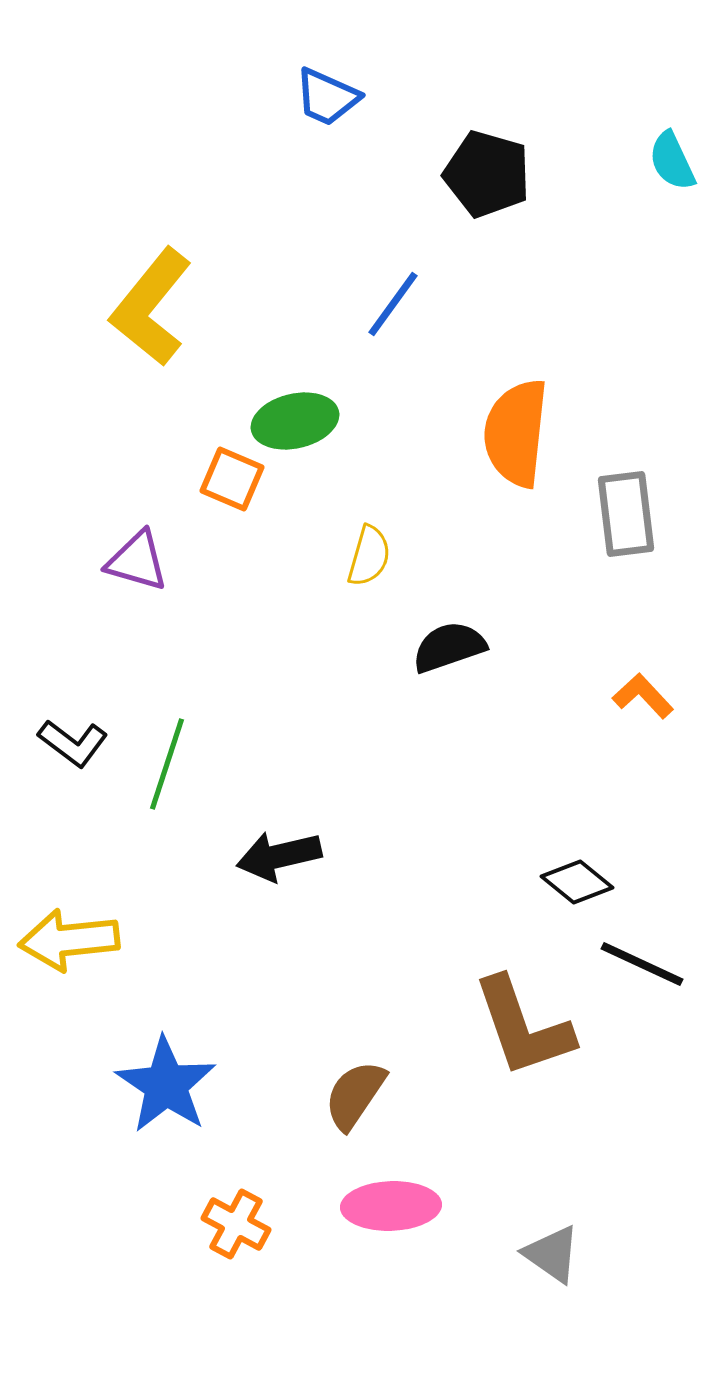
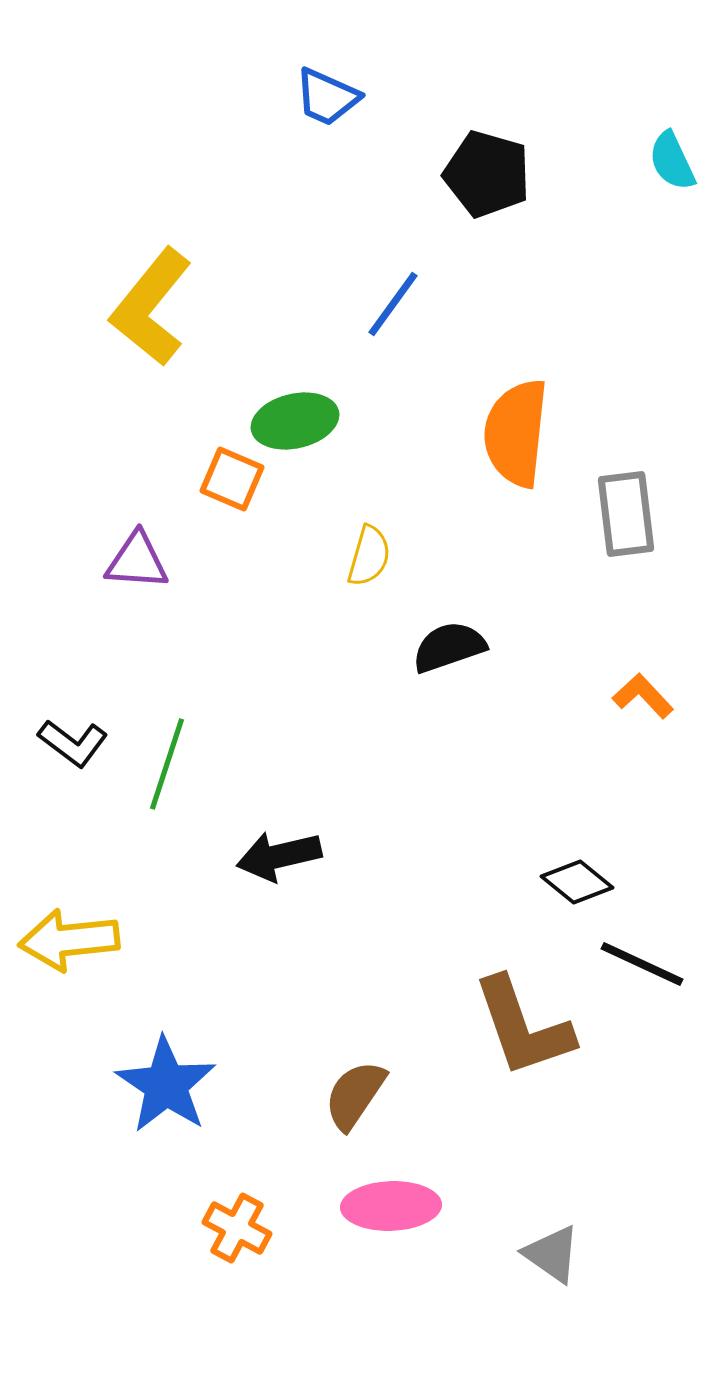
purple triangle: rotated 12 degrees counterclockwise
orange cross: moved 1 px right, 4 px down
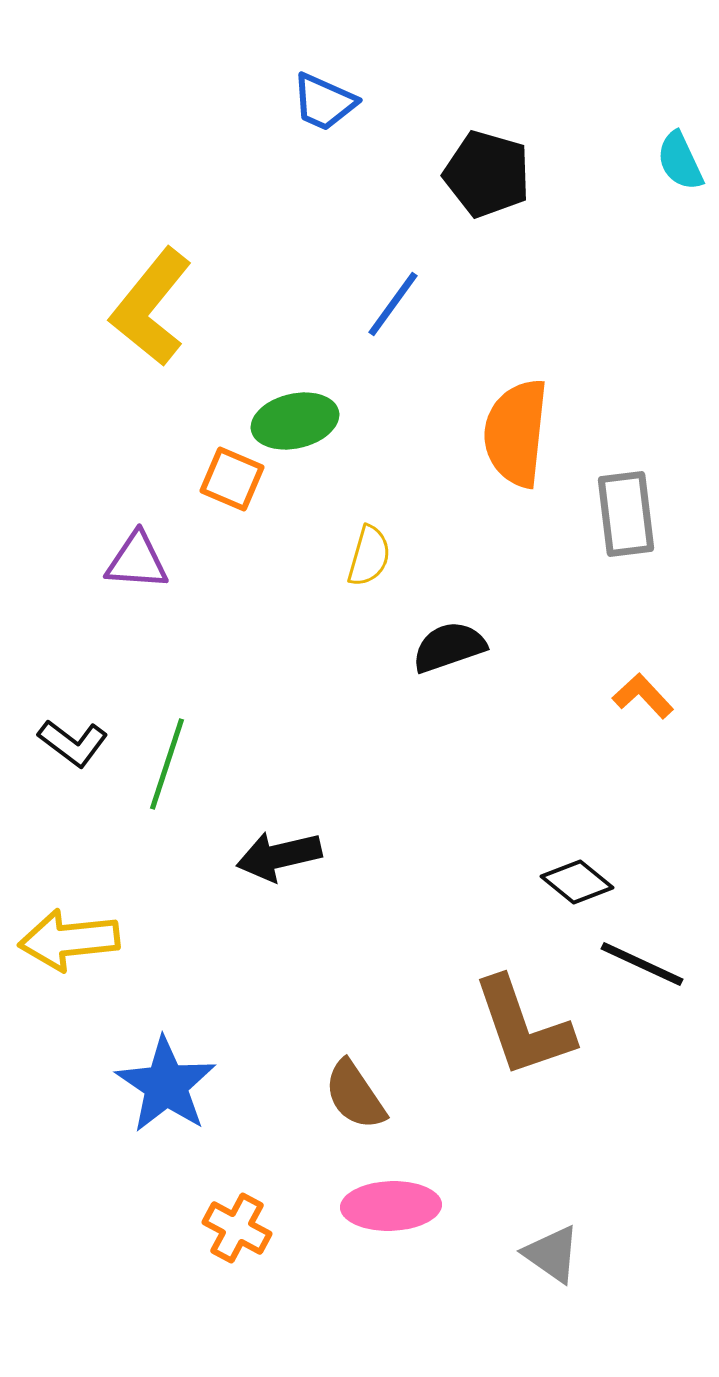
blue trapezoid: moved 3 px left, 5 px down
cyan semicircle: moved 8 px right
brown semicircle: rotated 68 degrees counterclockwise
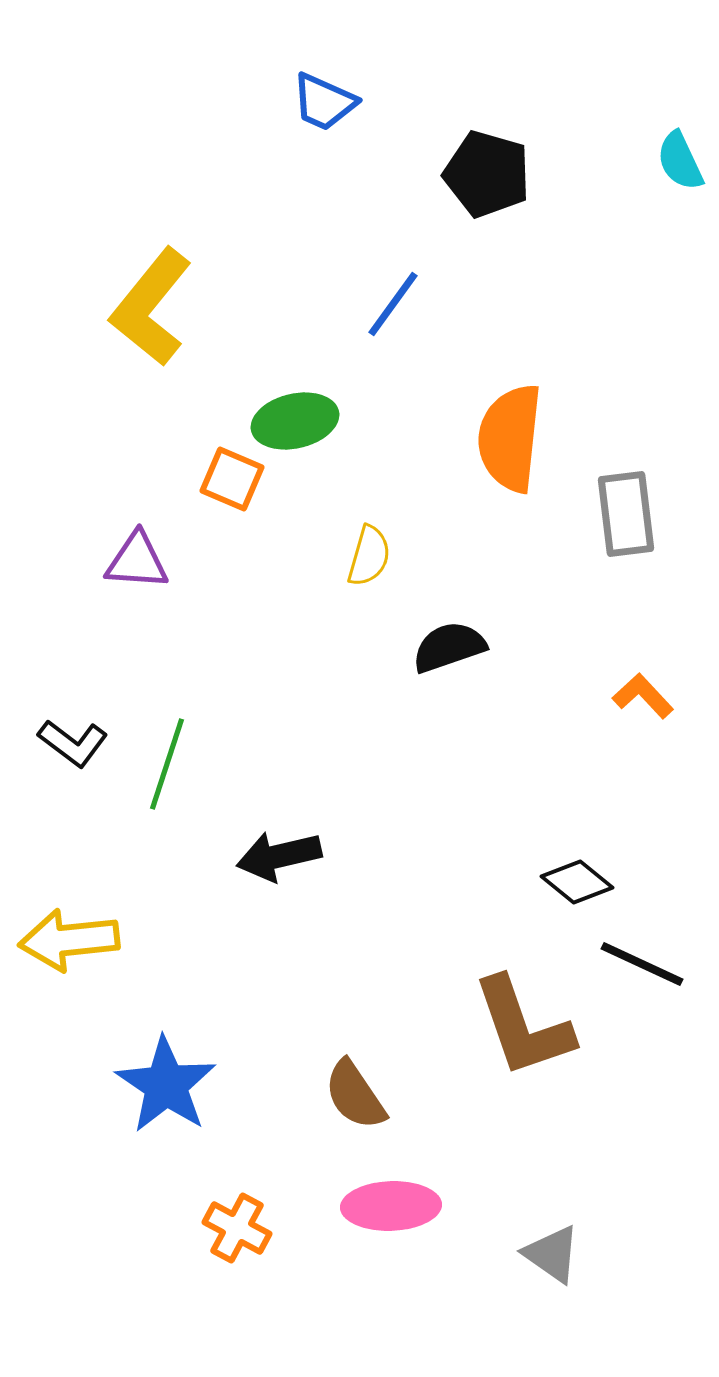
orange semicircle: moved 6 px left, 5 px down
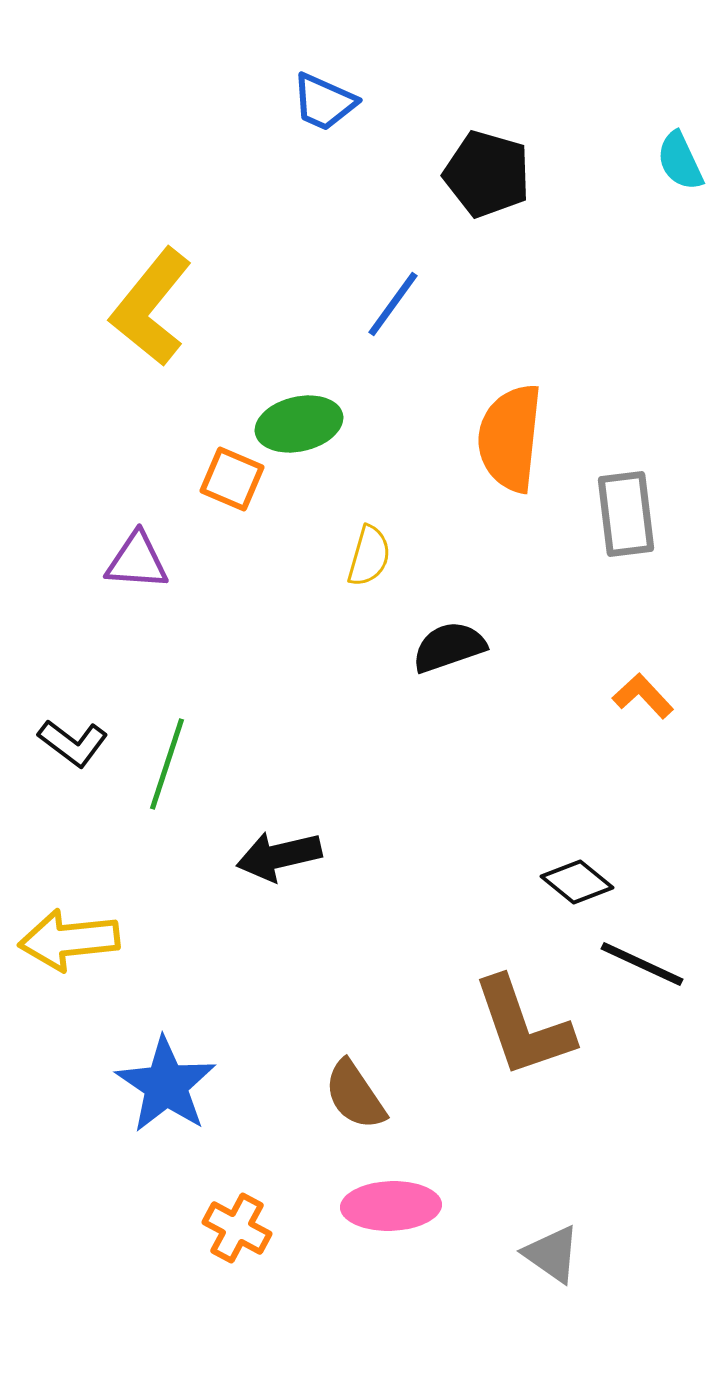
green ellipse: moved 4 px right, 3 px down
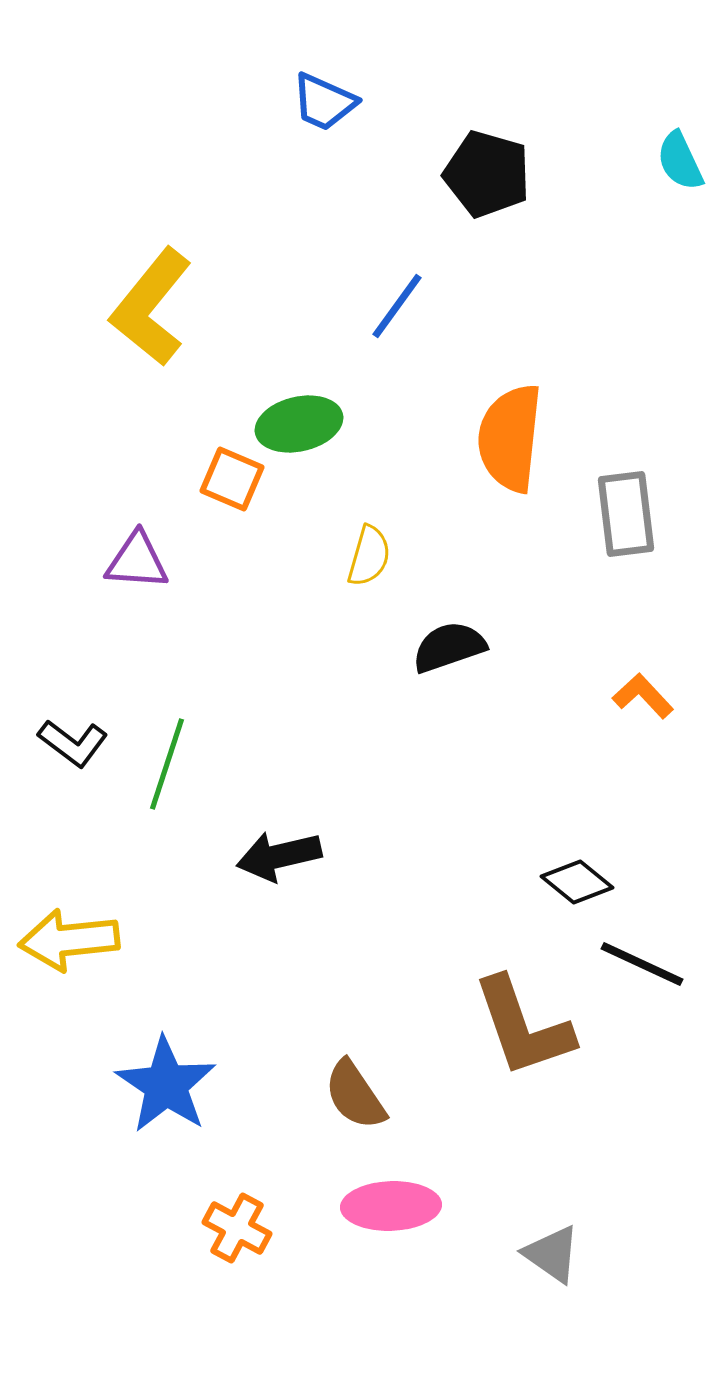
blue line: moved 4 px right, 2 px down
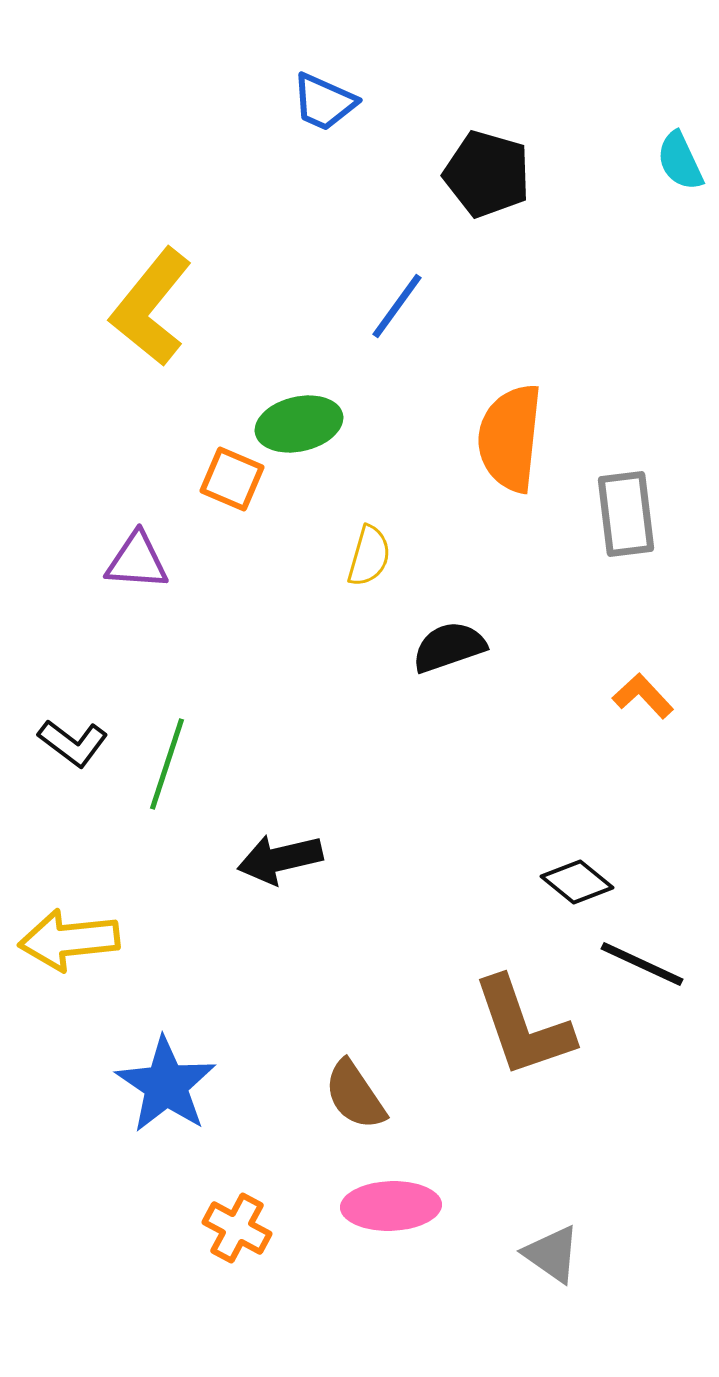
black arrow: moved 1 px right, 3 px down
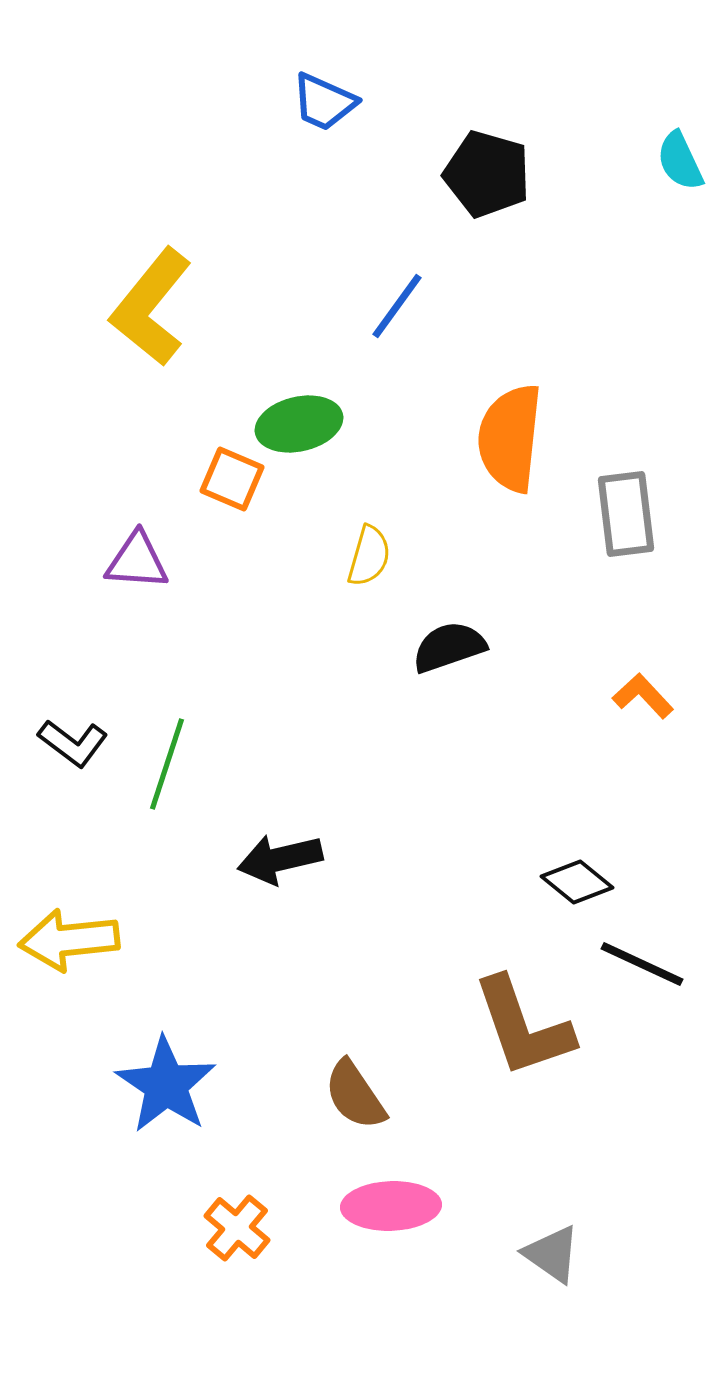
orange cross: rotated 12 degrees clockwise
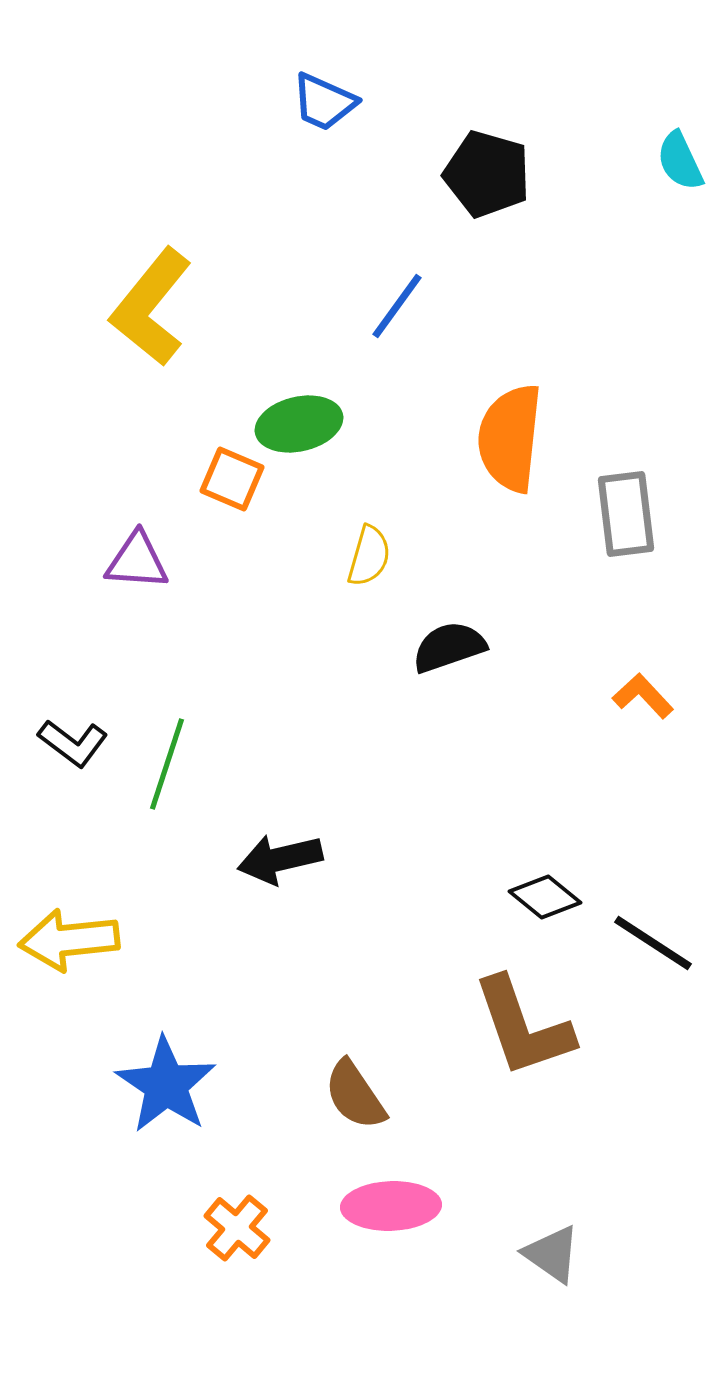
black diamond: moved 32 px left, 15 px down
black line: moved 11 px right, 21 px up; rotated 8 degrees clockwise
